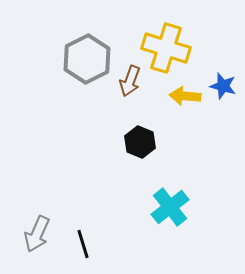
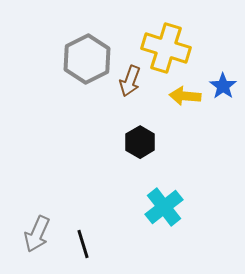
blue star: rotated 20 degrees clockwise
black hexagon: rotated 8 degrees clockwise
cyan cross: moved 6 px left
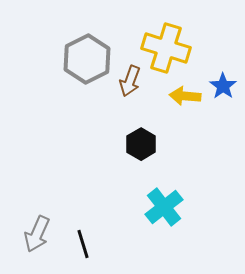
black hexagon: moved 1 px right, 2 px down
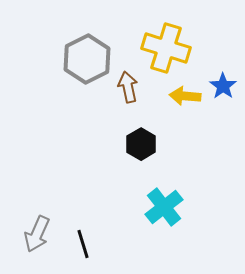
brown arrow: moved 2 px left, 6 px down; rotated 148 degrees clockwise
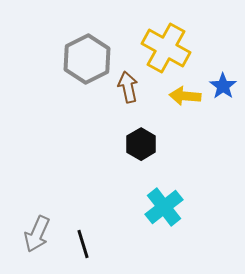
yellow cross: rotated 12 degrees clockwise
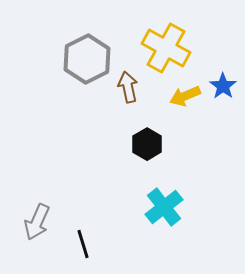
yellow arrow: rotated 28 degrees counterclockwise
black hexagon: moved 6 px right
gray arrow: moved 12 px up
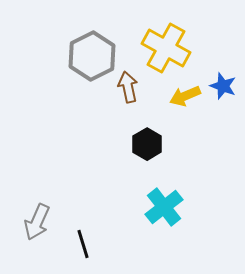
gray hexagon: moved 5 px right, 3 px up
blue star: rotated 16 degrees counterclockwise
